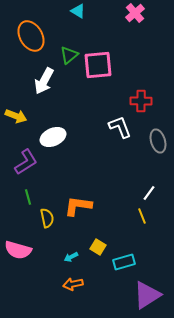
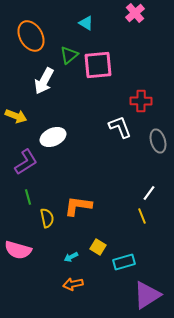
cyan triangle: moved 8 px right, 12 px down
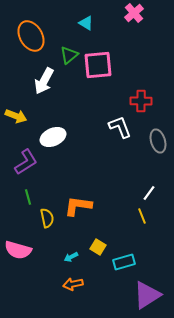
pink cross: moved 1 px left
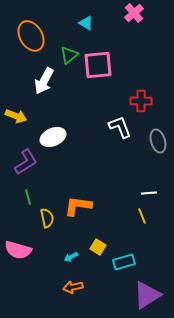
white line: rotated 49 degrees clockwise
orange arrow: moved 3 px down
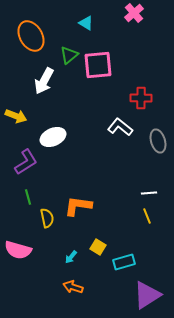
red cross: moved 3 px up
white L-shape: rotated 30 degrees counterclockwise
yellow line: moved 5 px right
cyan arrow: rotated 24 degrees counterclockwise
orange arrow: rotated 30 degrees clockwise
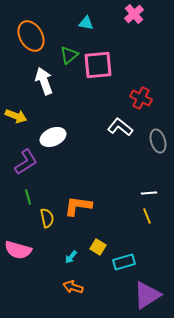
pink cross: moved 1 px down
cyan triangle: rotated 21 degrees counterclockwise
white arrow: rotated 132 degrees clockwise
red cross: rotated 25 degrees clockwise
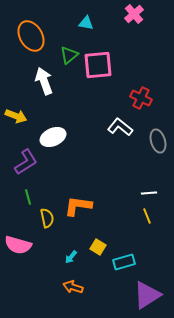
pink semicircle: moved 5 px up
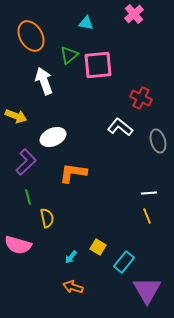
purple L-shape: rotated 12 degrees counterclockwise
orange L-shape: moved 5 px left, 33 px up
cyan rectangle: rotated 35 degrees counterclockwise
purple triangle: moved 5 px up; rotated 28 degrees counterclockwise
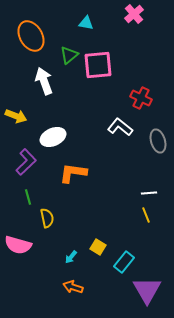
yellow line: moved 1 px left, 1 px up
